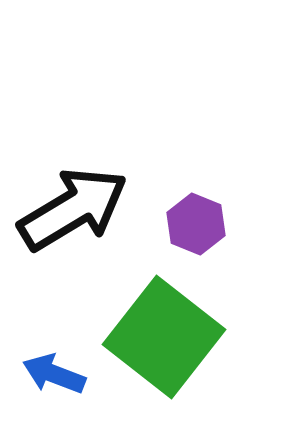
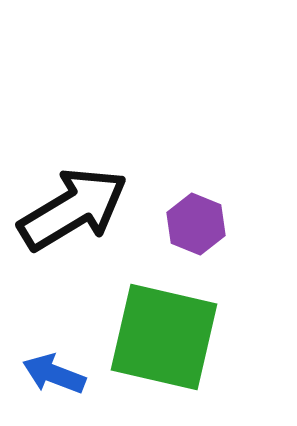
green square: rotated 25 degrees counterclockwise
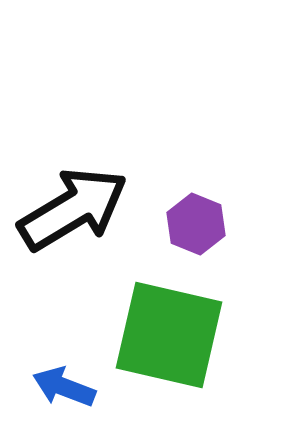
green square: moved 5 px right, 2 px up
blue arrow: moved 10 px right, 13 px down
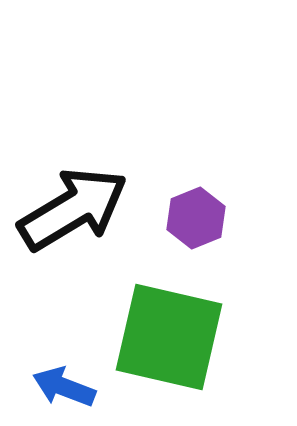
purple hexagon: moved 6 px up; rotated 16 degrees clockwise
green square: moved 2 px down
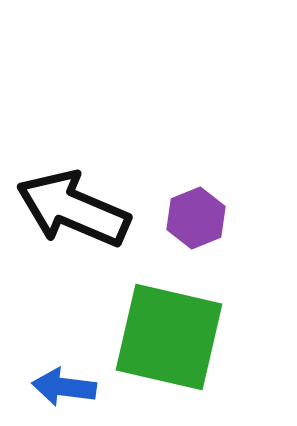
black arrow: rotated 126 degrees counterclockwise
blue arrow: rotated 14 degrees counterclockwise
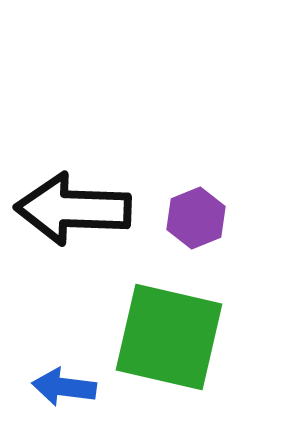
black arrow: rotated 21 degrees counterclockwise
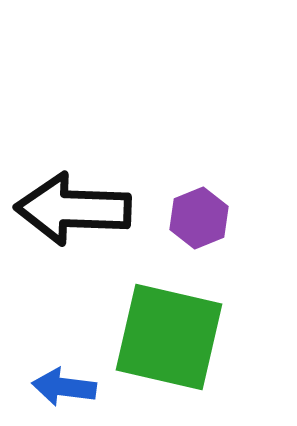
purple hexagon: moved 3 px right
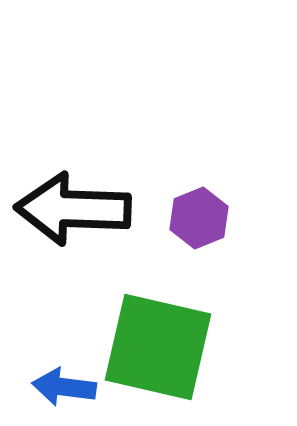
green square: moved 11 px left, 10 px down
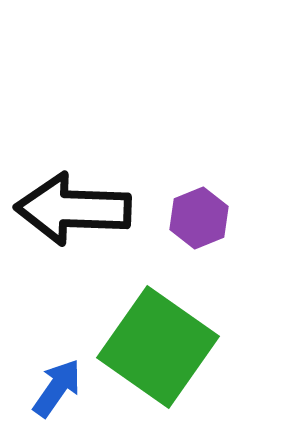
green square: rotated 22 degrees clockwise
blue arrow: moved 7 px left, 1 px down; rotated 118 degrees clockwise
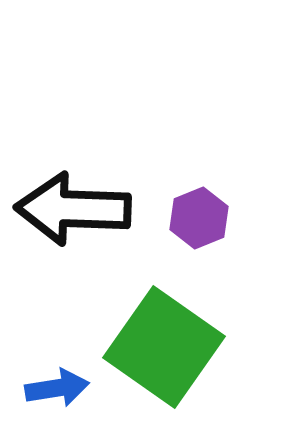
green square: moved 6 px right
blue arrow: rotated 46 degrees clockwise
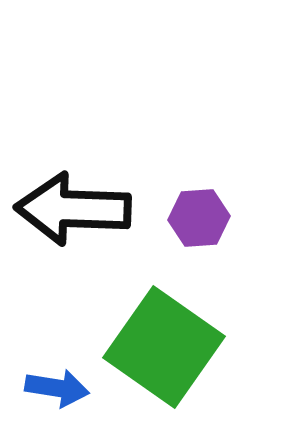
purple hexagon: rotated 18 degrees clockwise
blue arrow: rotated 18 degrees clockwise
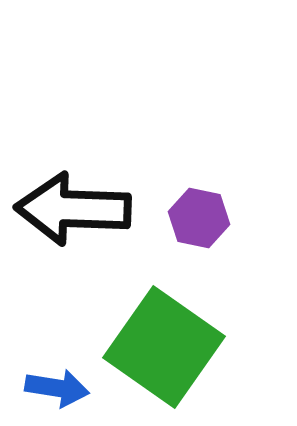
purple hexagon: rotated 16 degrees clockwise
